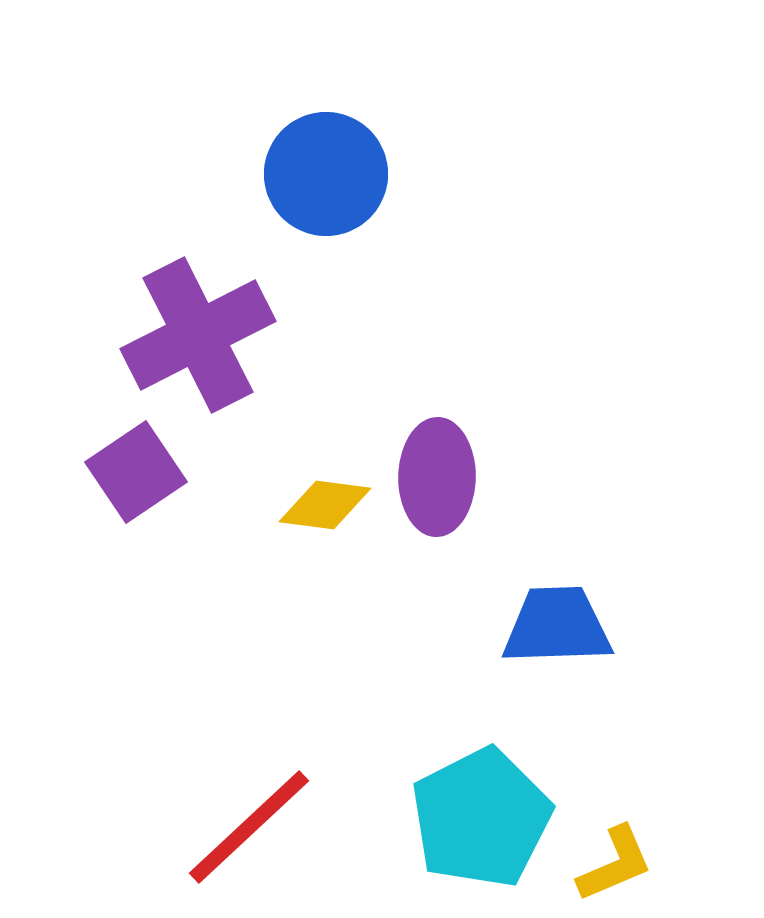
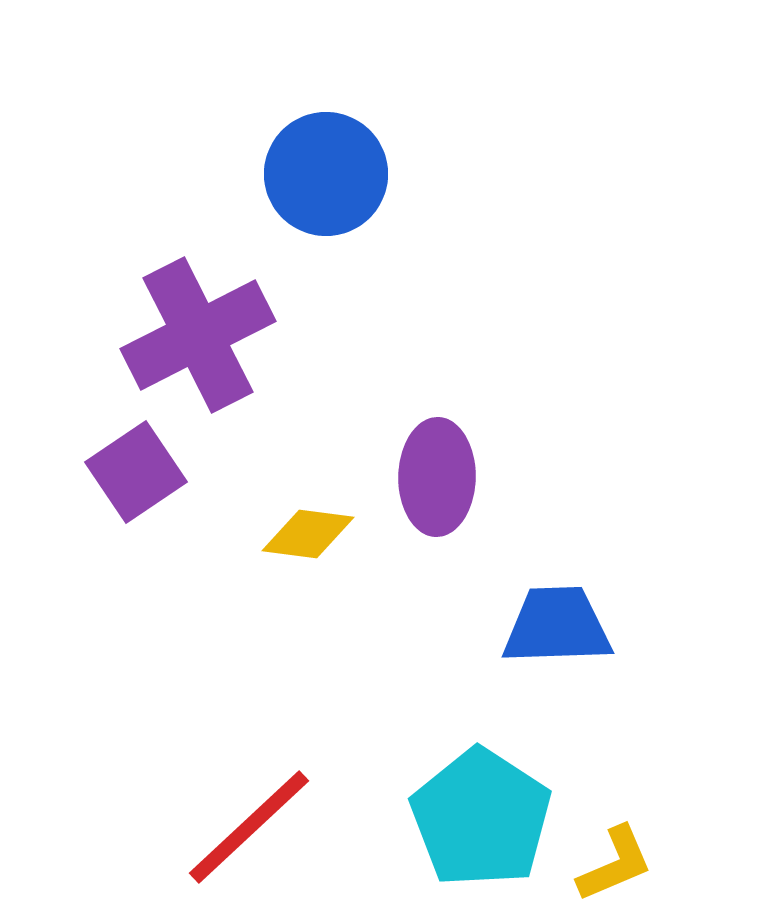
yellow diamond: moved 17 px left, 29 px down
cyan pentagon: rotated 12 degrees counterclockwise
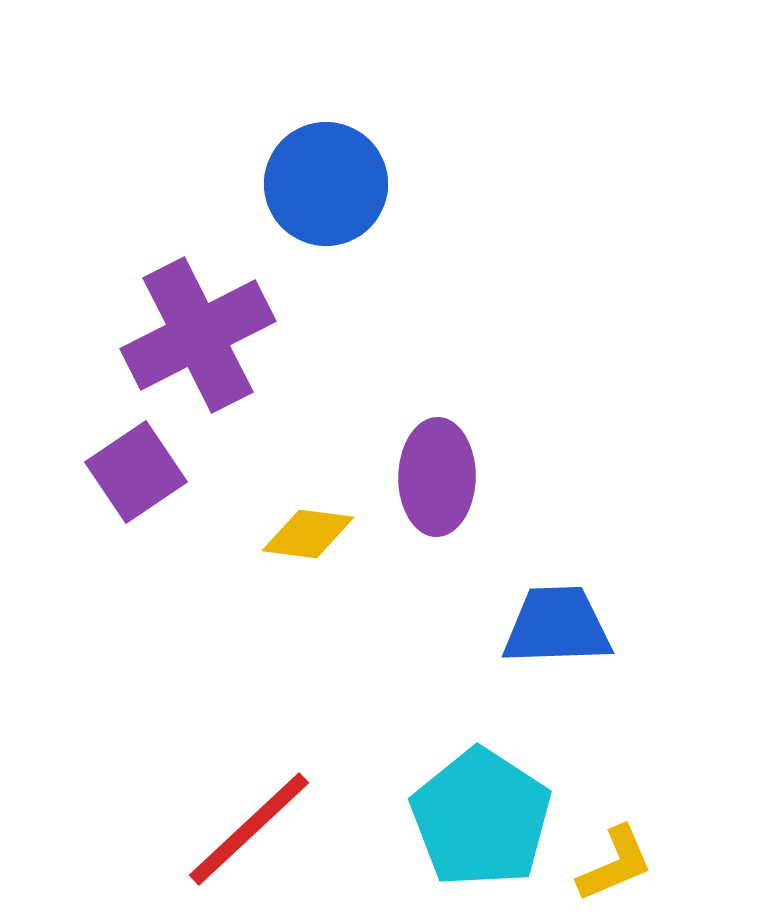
blue circle: moved 10 px down
red line: moved 2 px down
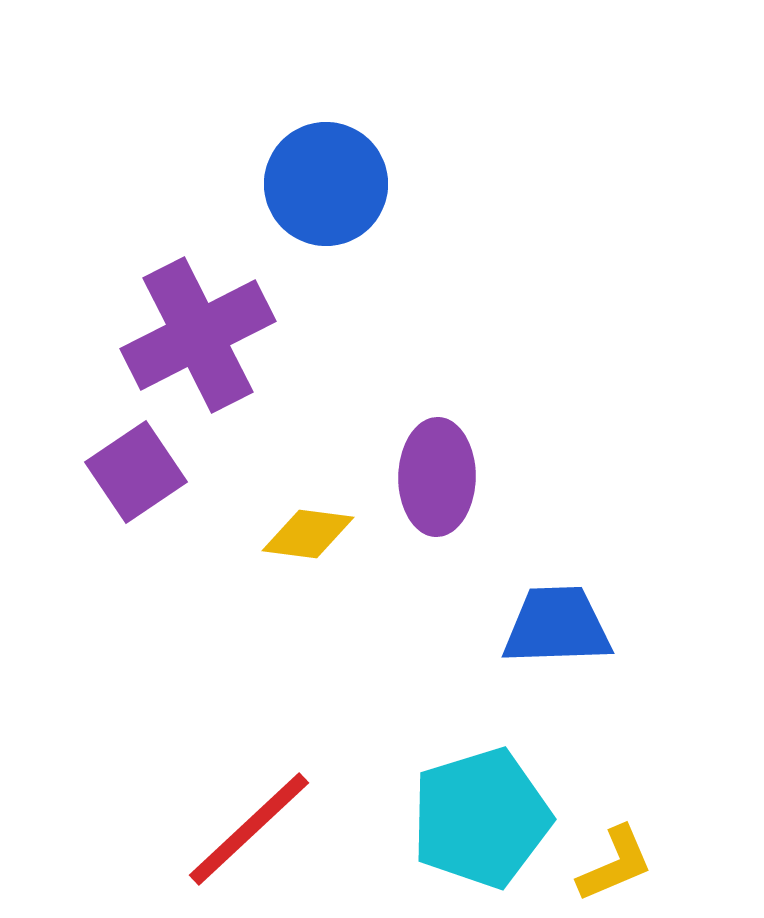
cyan pentagon: rotated 22 degrees clockwise
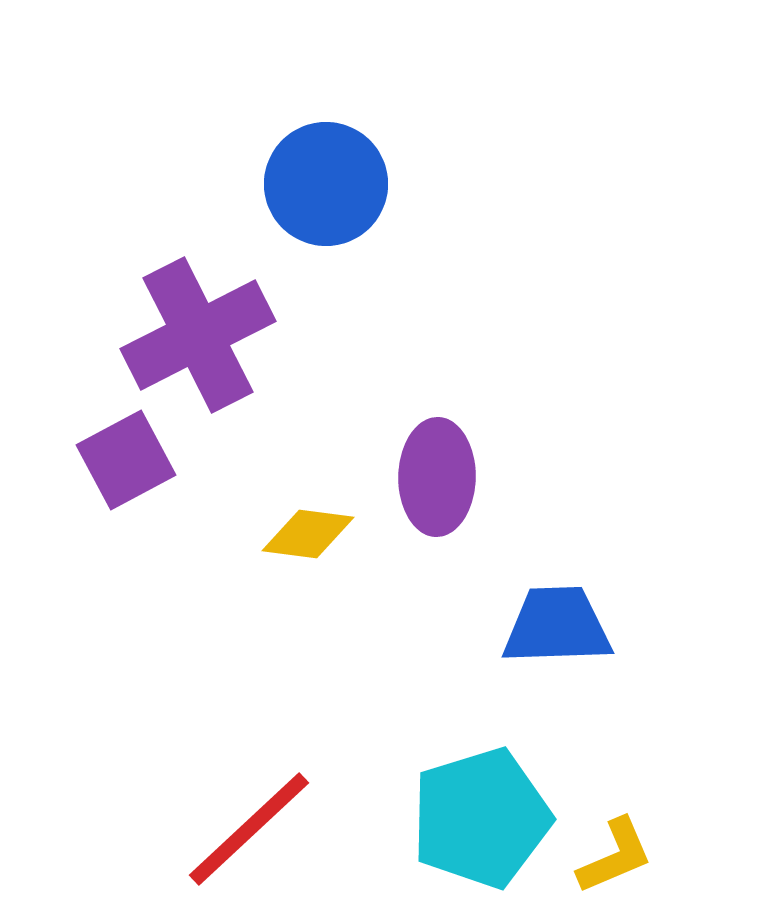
purple square: moved 10 px left, 12 px up; rotated 6 degrees clockwise
yellow L-shape: moved 8 px up
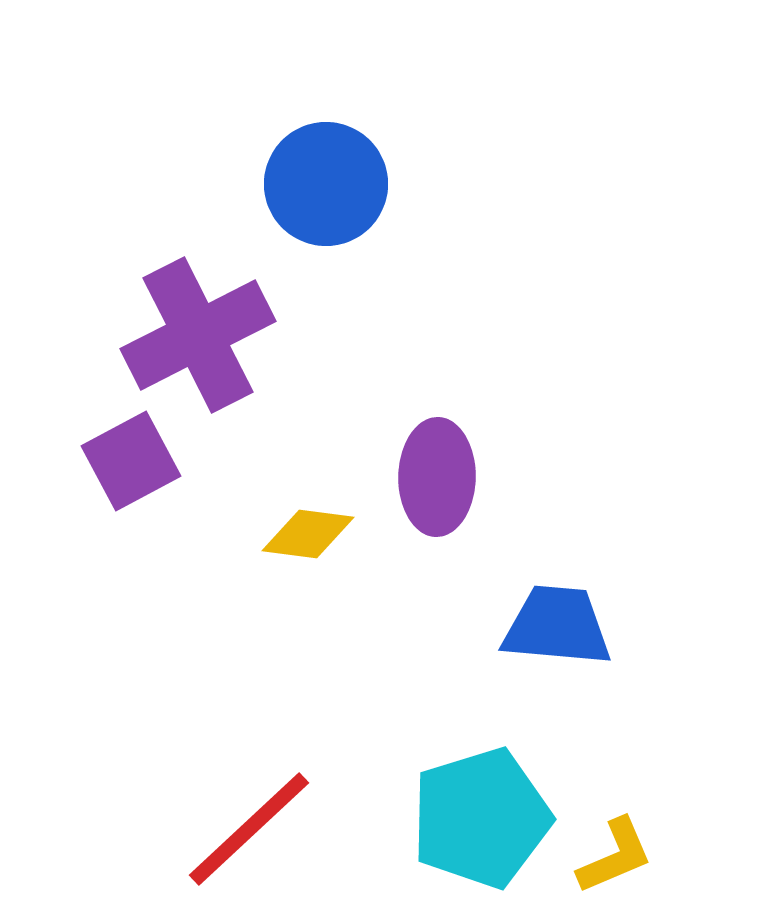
purple square: moved 5 px right, 1 px down
blue trapezoid: rotated 7 degrees clockwise
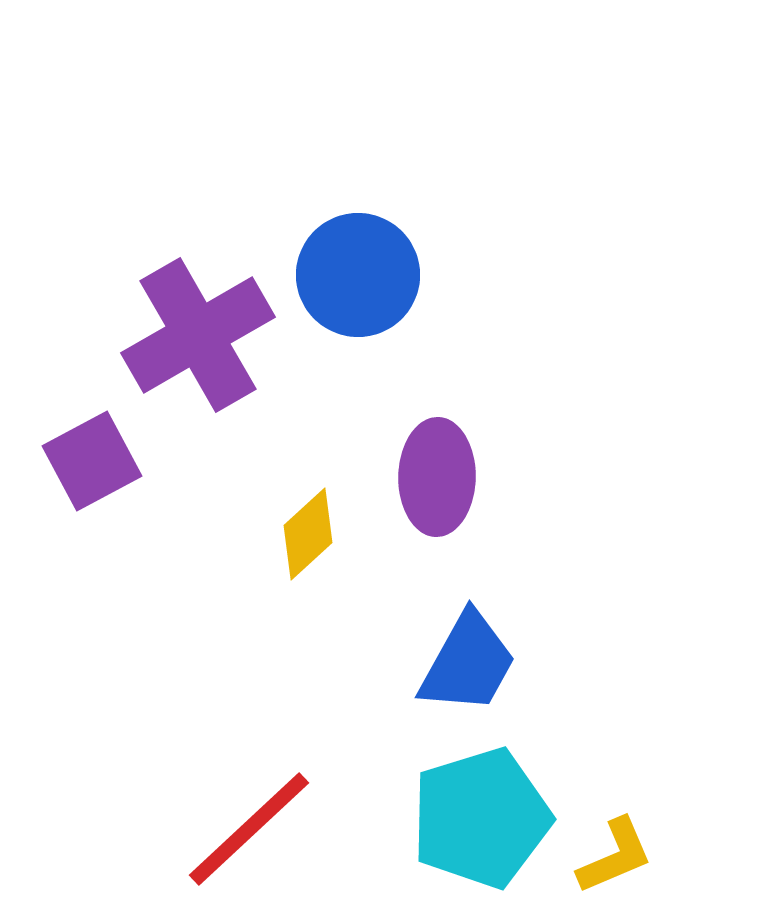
blue circle: moved 32 px right, 91 px down
purple cross: rotated 3 degrees counterclockwise
purple square: moved 39 px left
yellow diamond: rotated 50 degrees counterclockwise
blue trapezoid: moved 89 px left, 37 px down; rotated 114 degrees clockwise
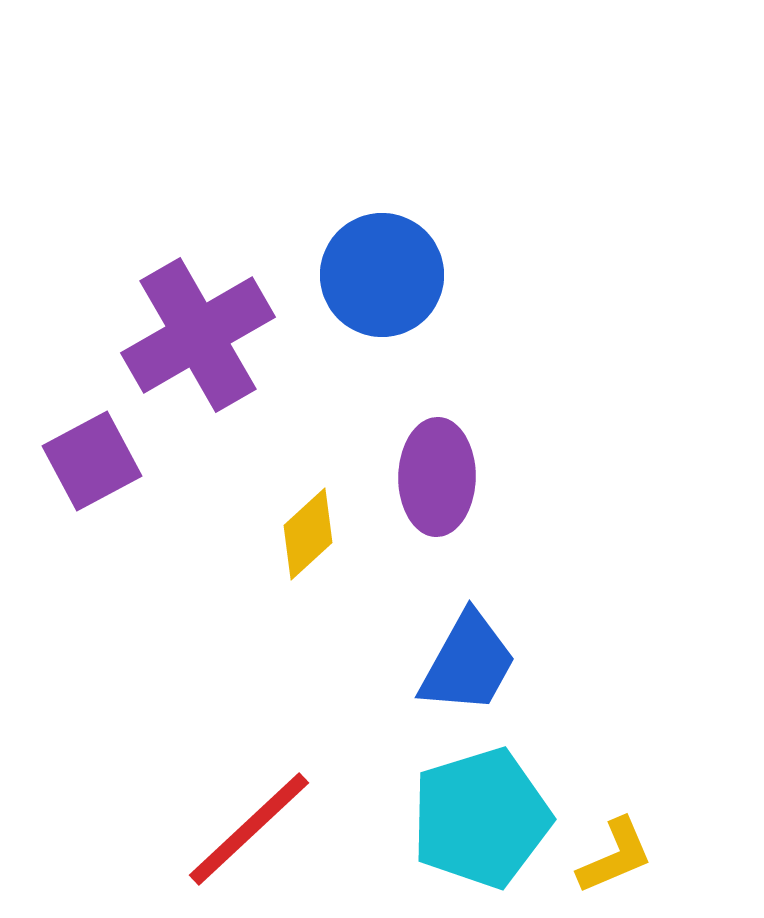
blue circle: moved 24 px right
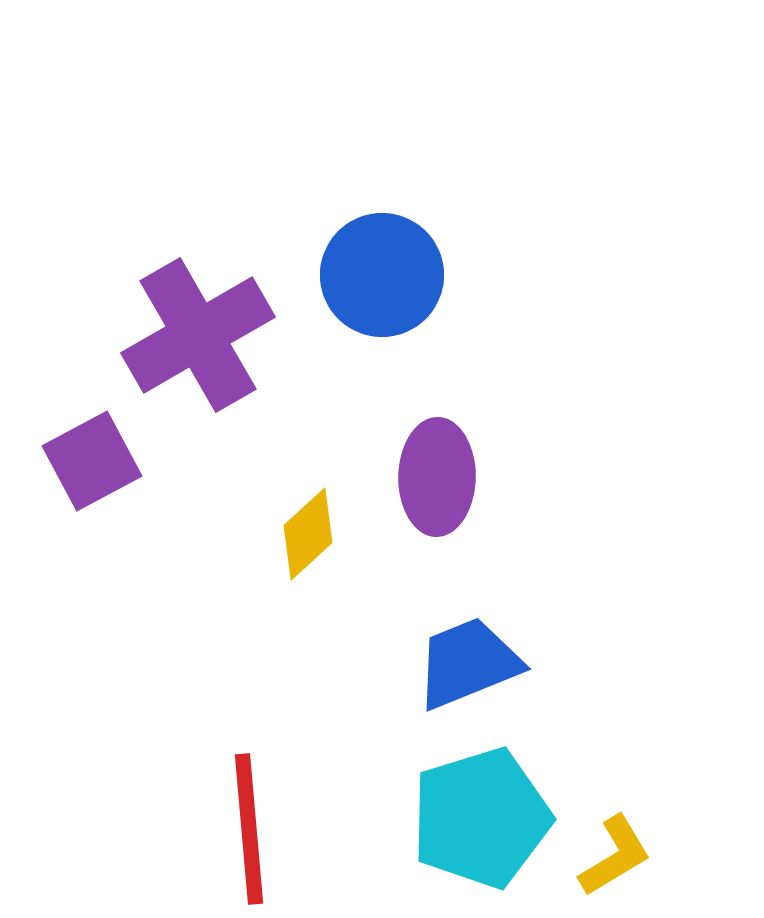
blue trapezoid: rotated 141 degrees counterclockwise
red line: rotated 52 degrees counterclockwise
yellow L-shape: rotated 8 degrees counterclockwise
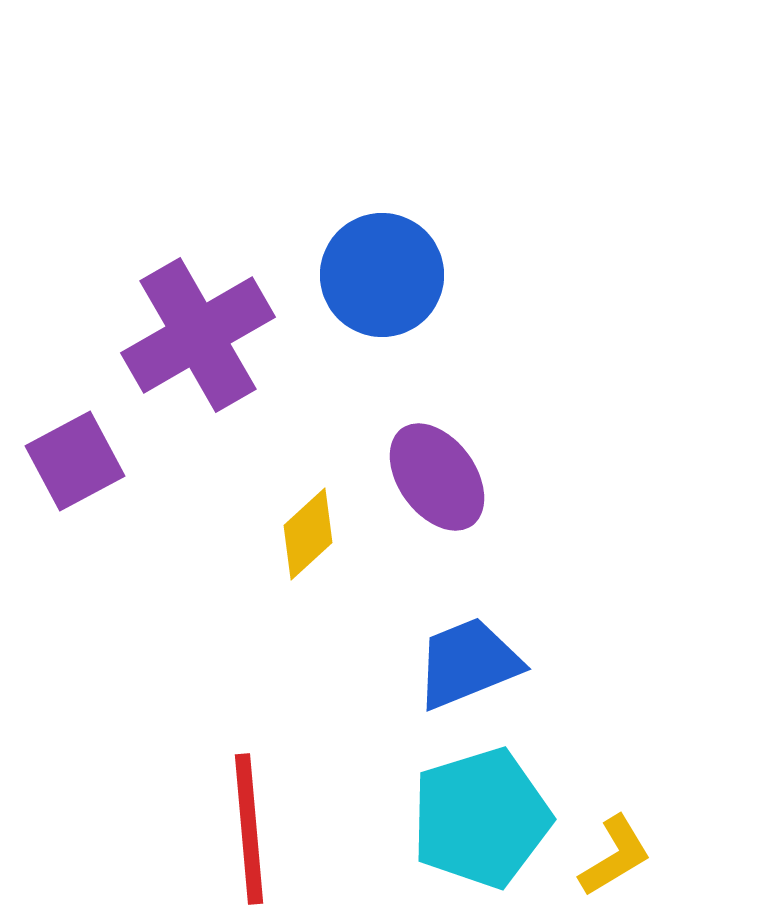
purple square: moved 17 px left
purple ellipse: rotated 37 degrees counterclockwise
